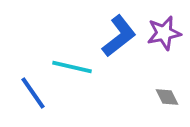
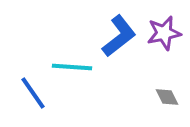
cyan line: rotated 9 degrees counterclockwise
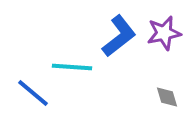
blue line: rotated 15 degrees counterclockwise
gray diamond: rotated 10 degrees clockwise
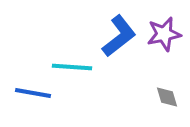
purple star: moved 1 px down
blue line: rotated 30 degrees counterclockwise
